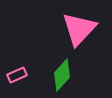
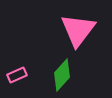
pink triangle: moved 1 px left, 1 px down; rotated 6 degrees counterclockwise
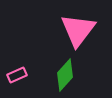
green diamond: moved 3 px right
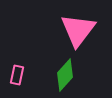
pink rectangle: rotated 54 degrees counterclockwise
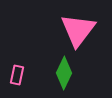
green diamond: moved 1 px left, 2 px up; rotated 16 degrees counterclockwise
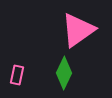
pink triangle: rotated 18 degrees clockwise
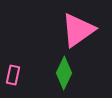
pink rectangle: moved 4 px left
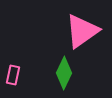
pink triangle: moved 4 px right, 1 px down
